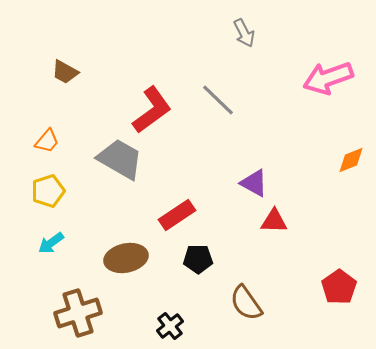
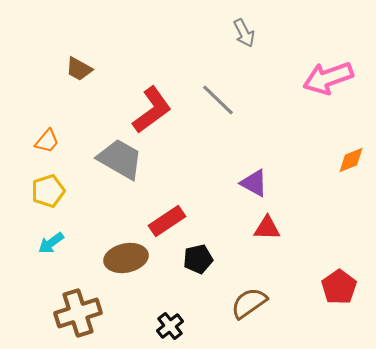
brown trapezoid: moved 14 px right, 3 px up
red rectangle: moved 10 px left, 6 px down
red triangle: moved 7 px left, 7 px down
black pentagon: rotated 12 degrees counterclockwise
brown semicircle: moved 3 px right; rotated 90 degrees clockwise
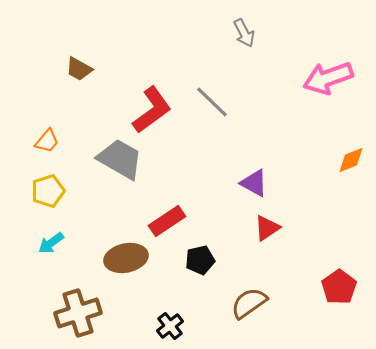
gray line: moved 6 px left, 2 px down
red triangle: rotated 36 degrees counterclockwise
black pentagon: moved 2 px right, 1 px down
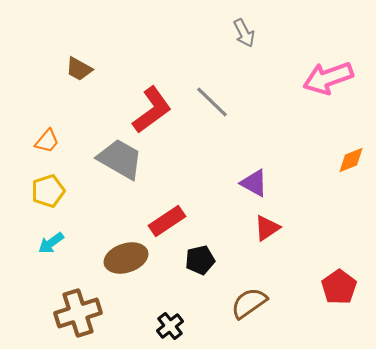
brown ellipse: rotated 6 degrees counterclockwise
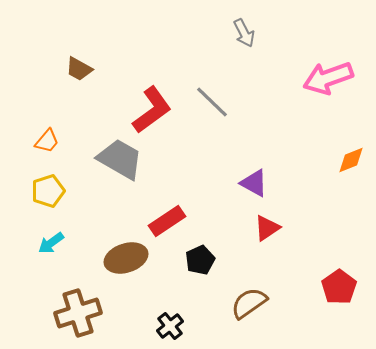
black pentagon: rotated 12 degrees counterclockwise
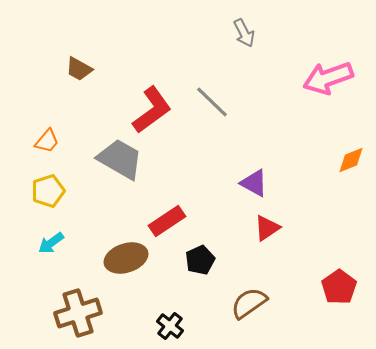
black cross: rotated 12 degrees counterclockwise
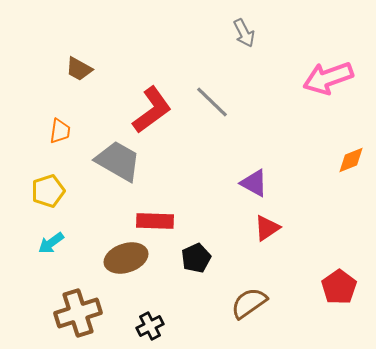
orange trapezoid: moved 13 px right, 10 px up; rotated 32 degrees counterclockwise
gray trapezoid: moved 2 px left, 2 px down
red rectangle: moved 12 px left; rotated 36 degrees clockwise
black pentagon: moved 4 px left, 2 px up
black cross: moved 20 px left; rotated 24 degrees clockwise
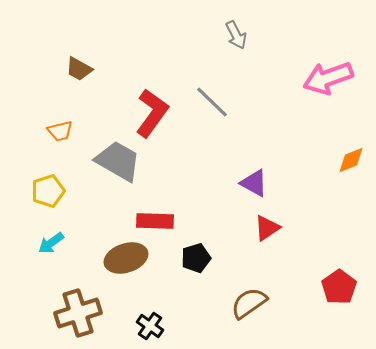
gray arrow: moved 8 px left, 2 px down
red L-shape: moved 3 px down; rotated 18 degrees counterclockwise
orange trapezoid: rotated 68 degrees clockwise
black pentagon: rotated 8 degrees clockwise
black cross: rotated 28 degrees counterclockwise
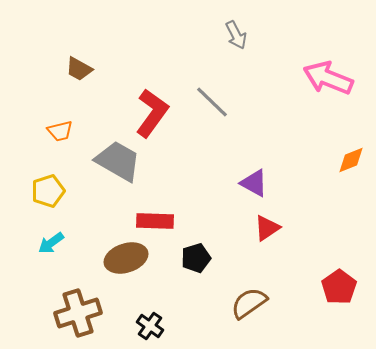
pink arrow: rotated 42 degrees clockwise
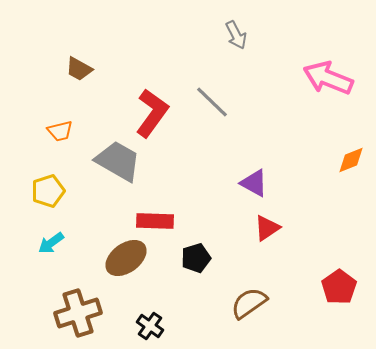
brown ellipse: rotated 18 degrees counterclockwise
